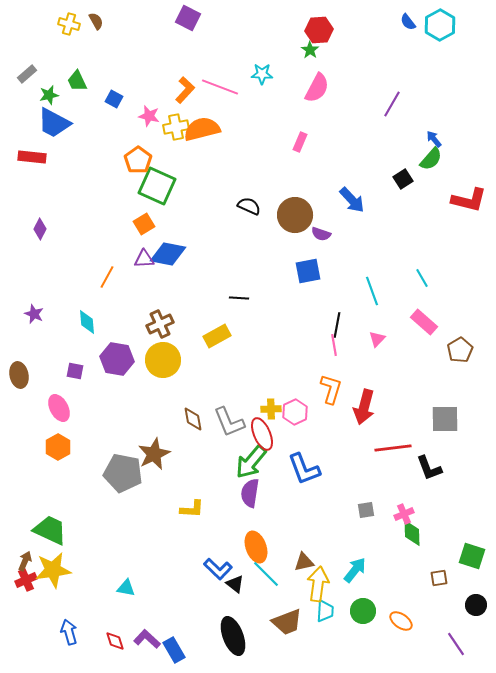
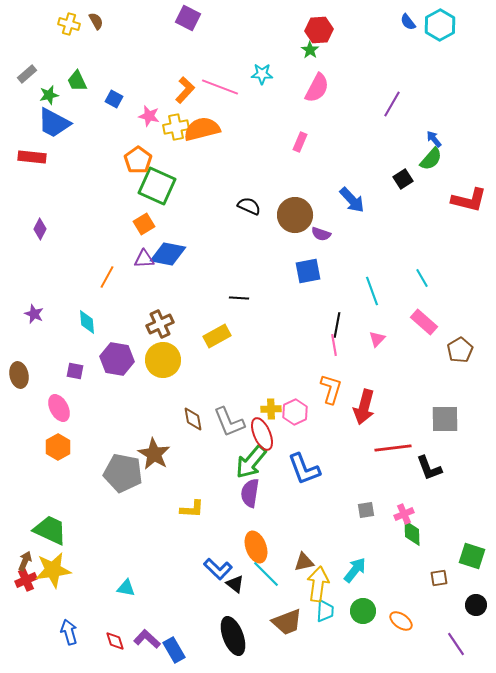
brown star at (154, 454): rotated 16 degrees counterclockwise
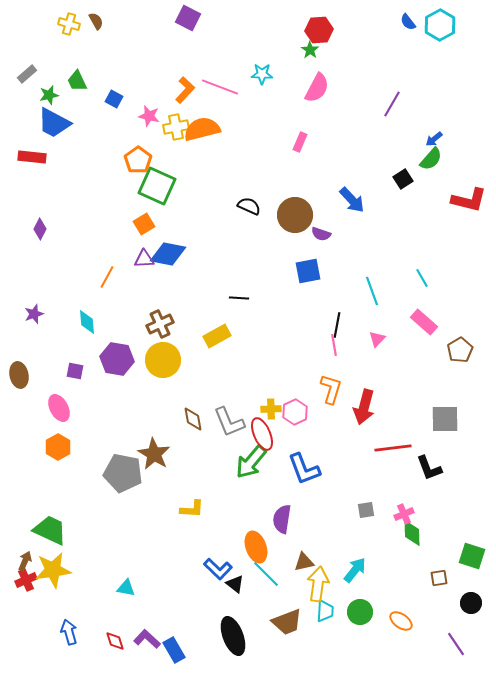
blue arrow at (434, 139): rotated 90 degrees counterclockwise
purple star at (34, 314): rotated 30 degrees clockwise
purple semicircle at (250, 493): moved 32 px right, 26 px down
black circle at (476, 605): moved 5 px left, 2 px up
green circle at (363, 611): moved 3 px left, 1 px down
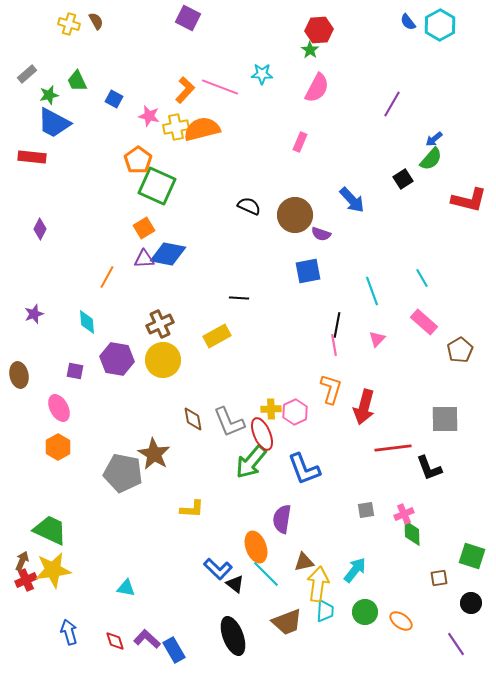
orange square at (144, 224): moved 4 px down
brown arrow at (25, 561): moved 3 px left
green circle at (360, 612): moved 5 px right
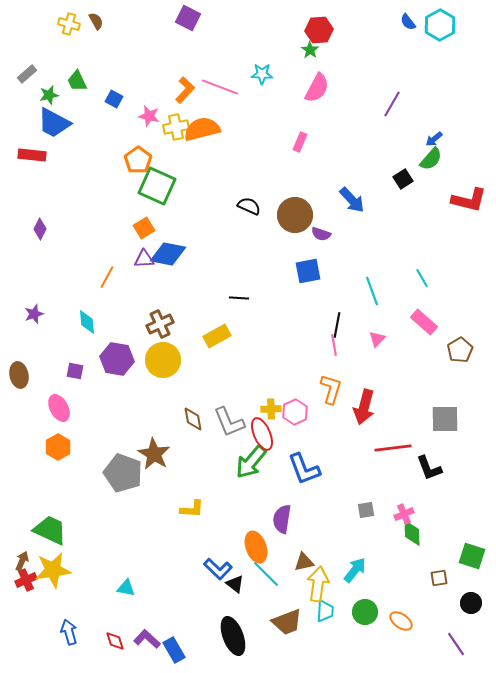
red rectangle at (32, 157): moved 2 px up
gray pentagon at (123, 473): rotated 9 degrees clockwise
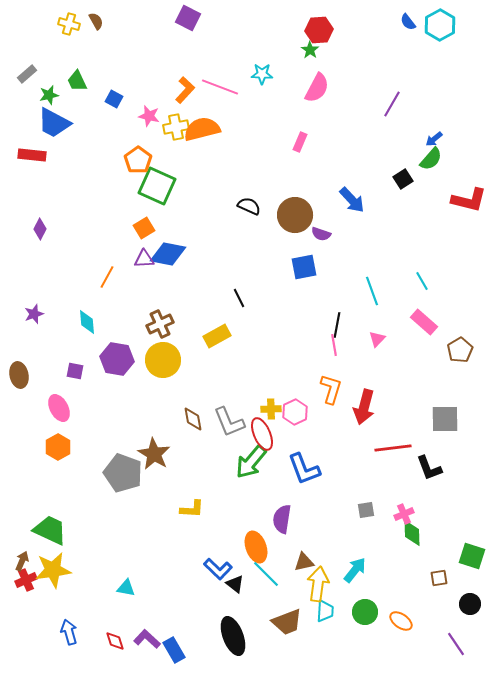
blue square at (308, 271): moved 4 px left, 4 px up
cyan line at (422, 278): moved 3 px down
black line at (239, 298): rotated 60 degrees clockwise
black circle at (471, 603): moved 1 px left, 1 px down
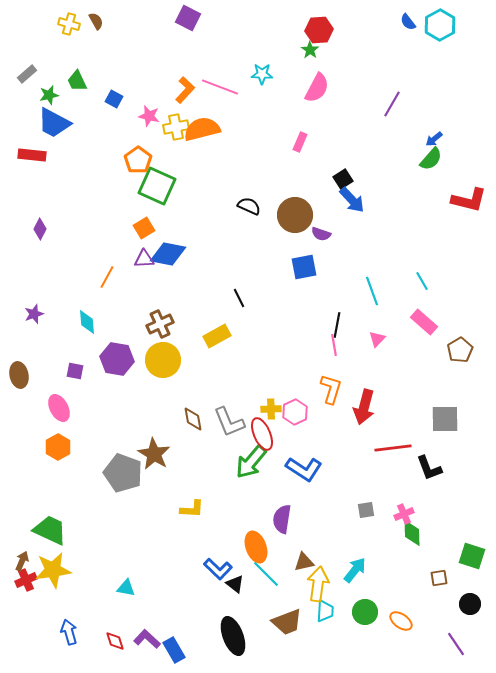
black square at (403, 179): moved 60 px left
blue L-shape at (304, 469): rotated 36 degrees counterclockwise
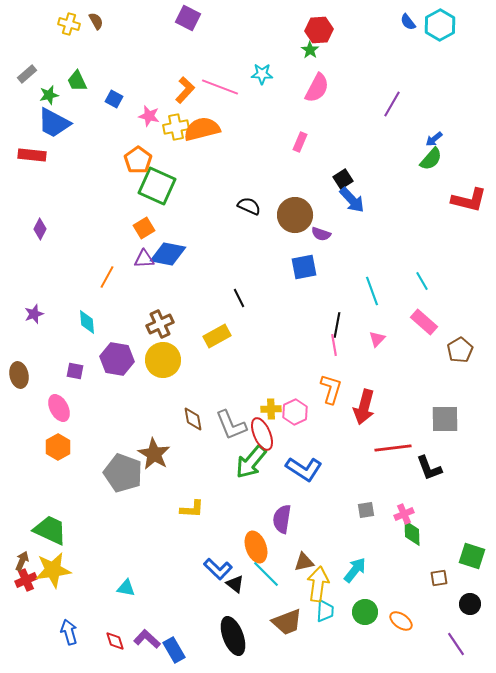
gray L-shape at (229, 422): moved 2 px right, 3 px down
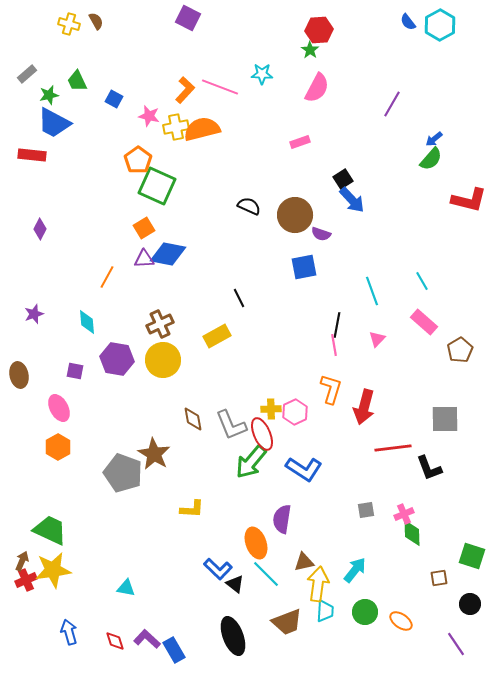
pink rectangle at (300, 142): rotated 48 degrees clockwise
orange ellipse at (256, 547): moved 4 px up
